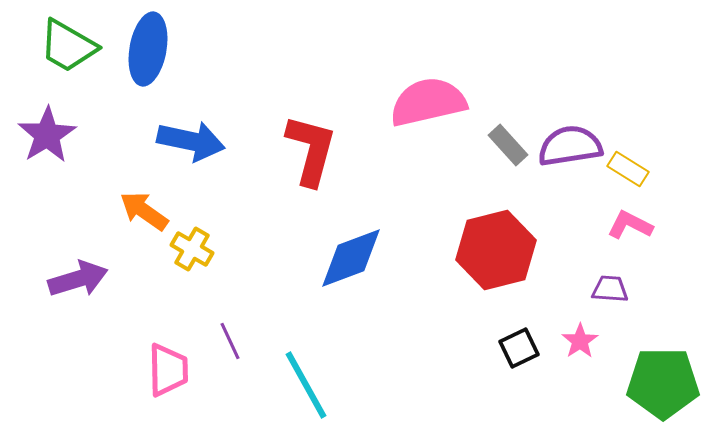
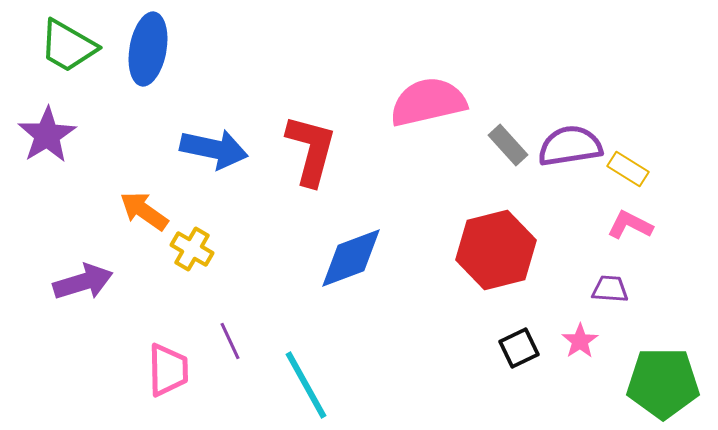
blue arrow: moved 23 px right, 8 px down
purple arrow: moved 5 px right, 3 px down
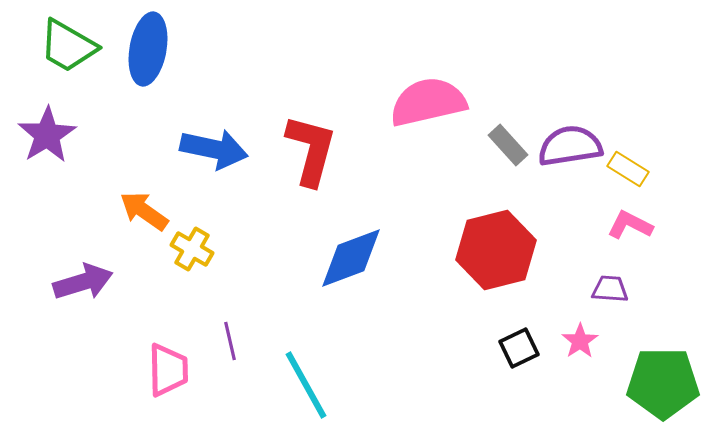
purple line: rotated 12 degrees clockwise
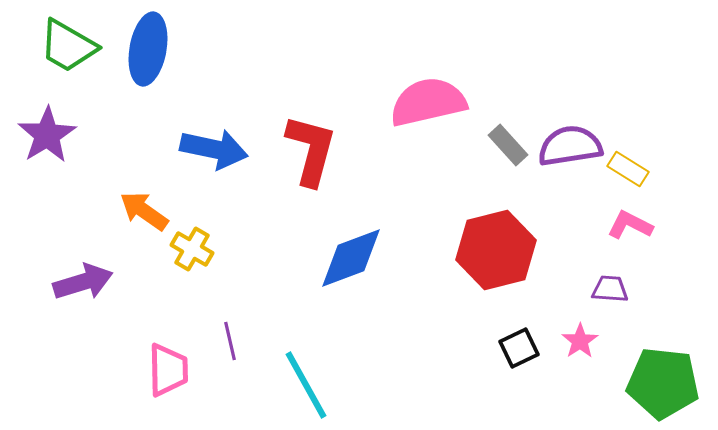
green pentagon: rotated 6 degrees clockwise
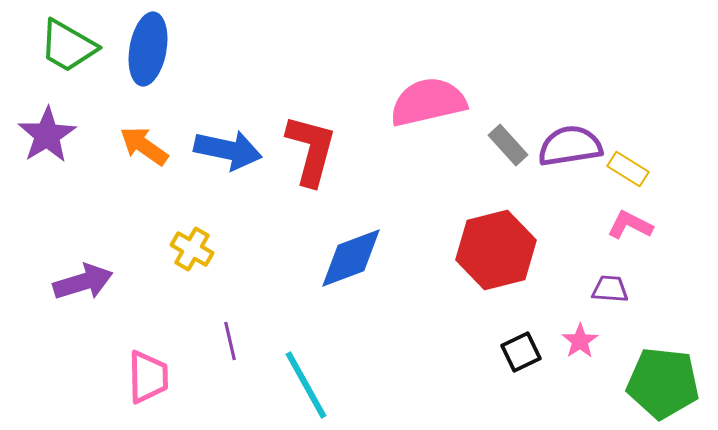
blue arrow: moved 14 px right, 1 px down
orange arrow: moved 65 px up
black square: moved 2 px right, 4 px down
pink trapezoid: moved 20 px left, 7 px down
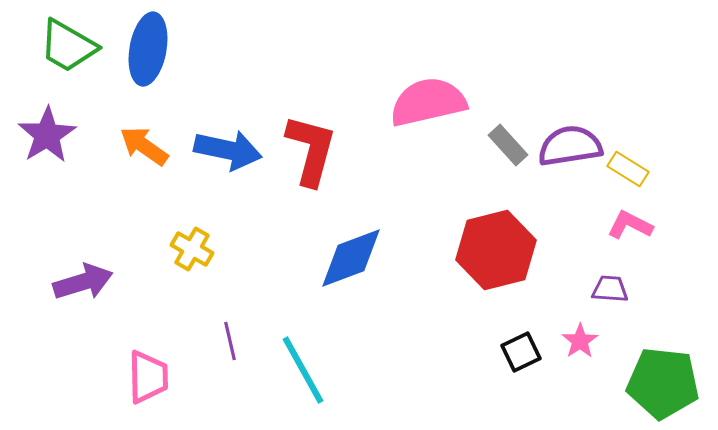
cyan line: moved 3 px left, 15 px up
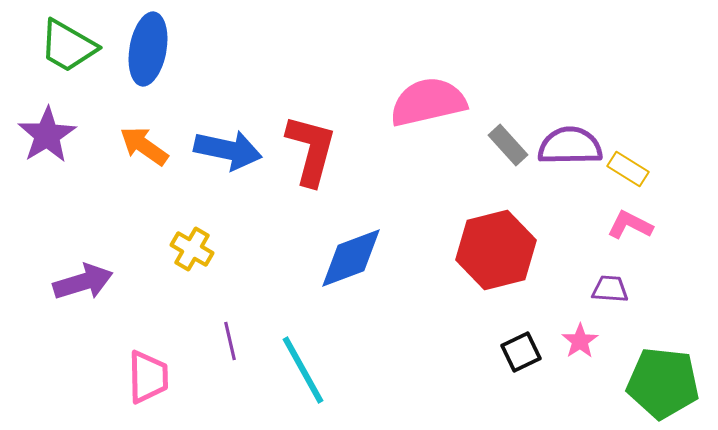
purple semicircle: rotated 8 degrees clockwise
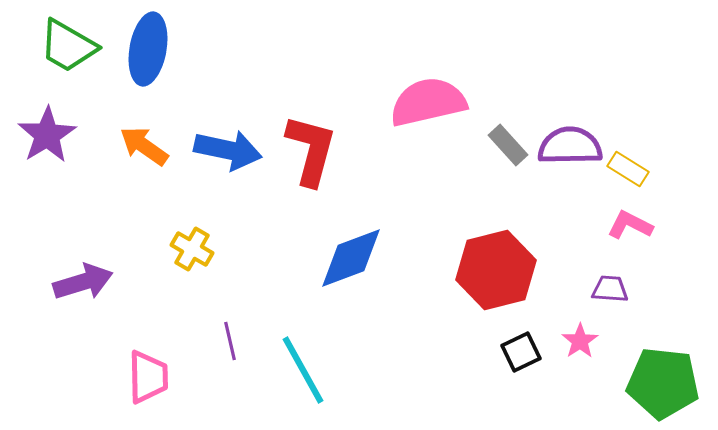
red hexagon: moved 20 px down
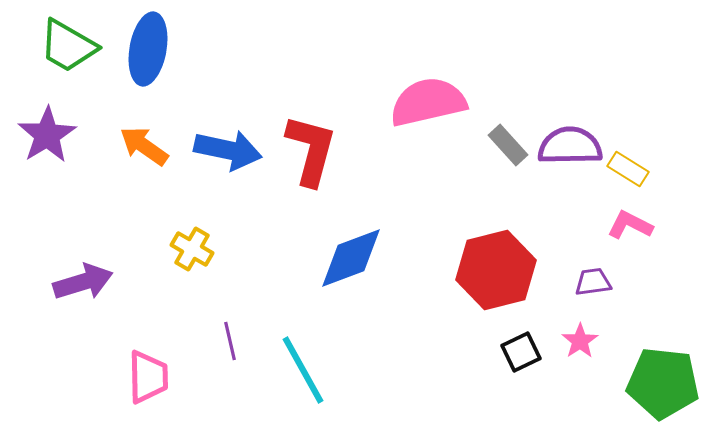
purple trapezoid: moved 17 px left, 7 px up; rotated 12 degrees counterclockwise
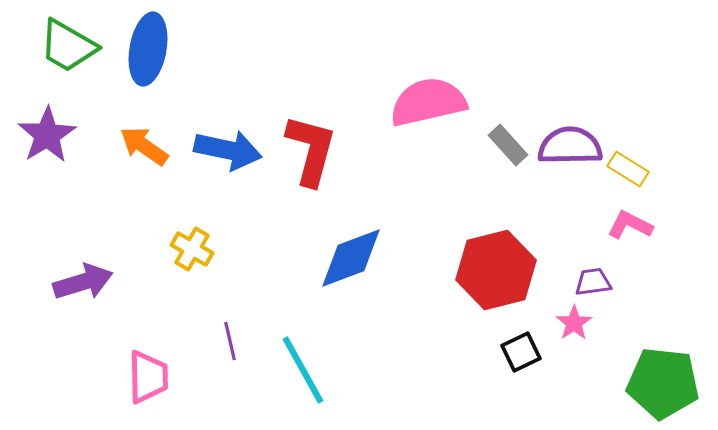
pink star: moved 6 px left, 18 px up
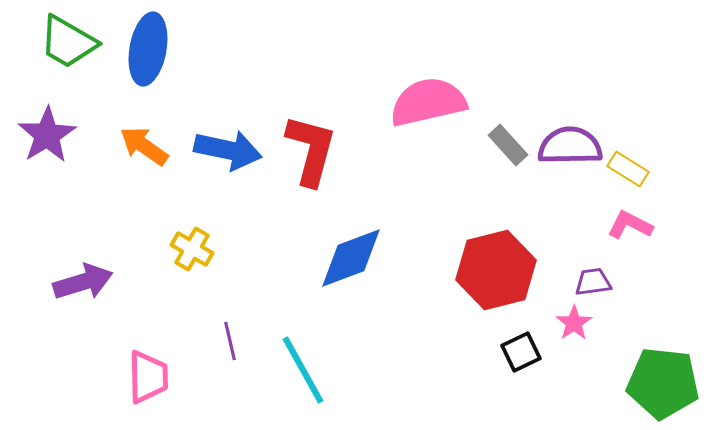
green trapezoid: moved 4 px up
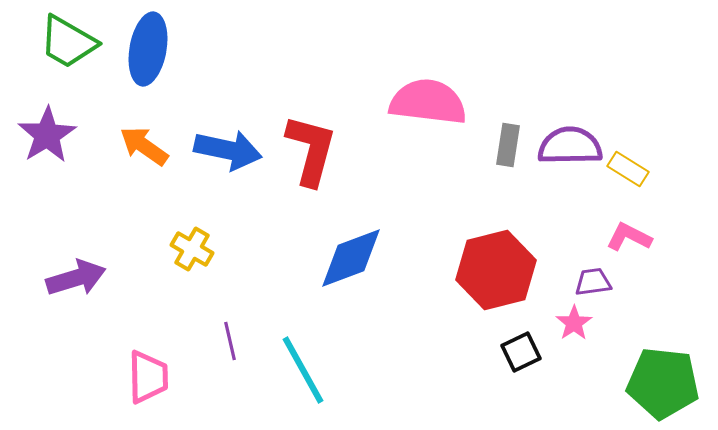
pink semicircle: rotated 20 degrees clockwise
gray rectangle: rotated 51 degrees clockwise
pink L-shape: moved 1 px left, 12 px down
purple arrow: moved 7 px left, 4 px up
